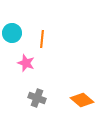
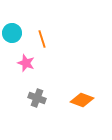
orange line: rotated 24 degrees counterclockwise
orange diamond: rotated 20 degrees counterclockwise
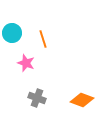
orange line: moved 1 px right
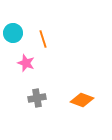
cyan circle: moved 1 px right
gray cross: rotated 30 degrees counterclockwise
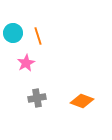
orange line: moved 5 px left, 3 px up
pink star: rotated 24 degrees clockwise
orange diamond: moved 1 px down
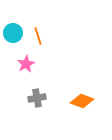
pink star: moved 1 px down
